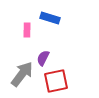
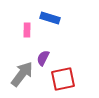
red square: moved 7 px right, 2 px up
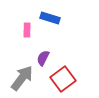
gray arrow: moved 4 px down
red square: rotated 25 degrees counterclockwise
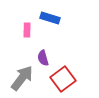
purple semicircle: rotated 42 degrees counterclockwise
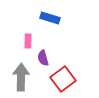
pink rectangle: moved 1 px right, 11 px down
gray arrow: moved 1 px left, 1 px up; rotated 36 degrees counterclockwise
